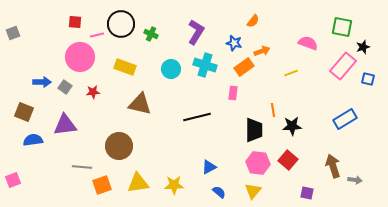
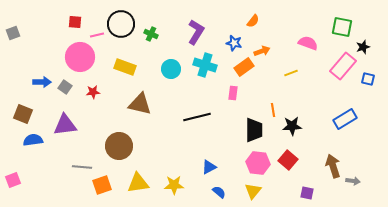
brown square at (24, 112): moved 1 px left, 2 px down
gray arrow at (355, 180): moved 2 px left, 1 px down
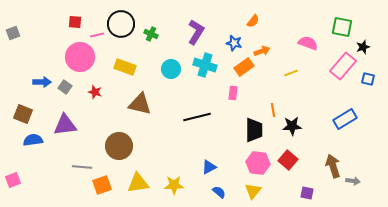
red star at (93, 92): moved 2 px right; rotated 24 degrees clockwise
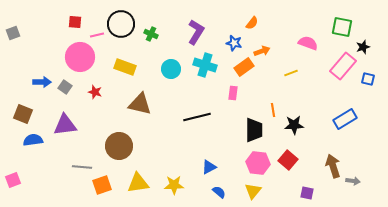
orange semicircle at (253, 21): moved 1 px left, 2 px down
black star at (292, 126): moved 2 px right, 1 px up
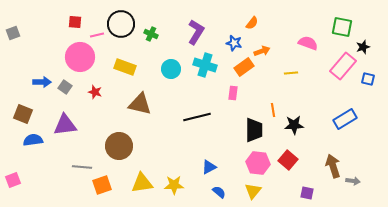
yellow line at (291, 73): rotated 16 degrees clockwise
yellow triangle at (138, 183): moved 4 px right
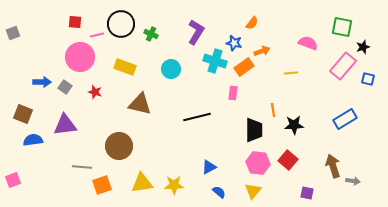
cyan cross at (205, 65): moved 10 px right, 4 px up
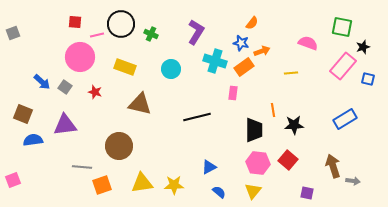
blue star at (234, 43): moved 7 px right
blue arrow at (42, 82): rotated 42 degrees clockwise
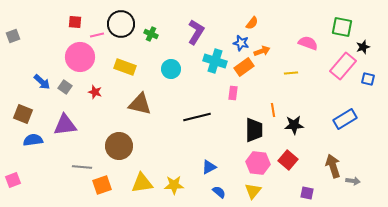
gray square at (13, 33): moved 3 px down
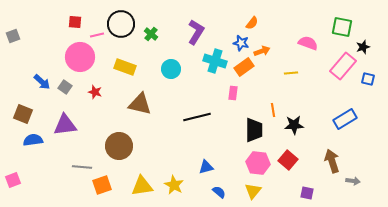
green cross at (151, 34): rotated 16 degrees clockwise
brown arrow at (333, 166): moved 1 px left, 5 px up
blue triangle at (209, 167): moved 3 px left; rotated 14 degrees clockwise
yellow triangle at (142, 183): moved 3 px down
yellow star at (174, 185): rotated 30 degrees clockwise
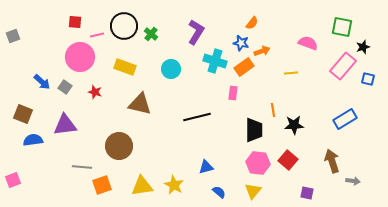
black circle at (121, 24): moved 3 px right, 2 px down
